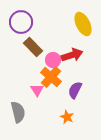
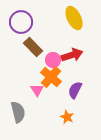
yellow ellipse: moved 9 px left, 6 px up
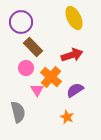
pink circle: moved 27 px left, 8 px down
purple semicircle: rotated 30 degrees clockwise
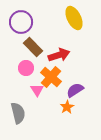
red arrow: moved 13 px left
gray semicircle: moved 1 px down
orange star: moved 10 px up; rotated 16 degrees clockwise
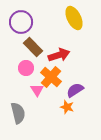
orange star: rotated 24 degrees counterclockwise
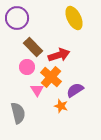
purple circle: moved 4 px left, 4 px up
pink circle: moved 1 px right, 1 px up
orange star: moved 6 px left, 1 px up
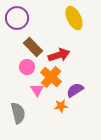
orange star: rotated 24 degrees counterclockwise
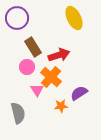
brown rectangle: rotated 12 degrees clockwise
purple semicircle: moved 4 px right, 3 px down
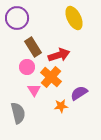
pink triangle: moved 3 px left
